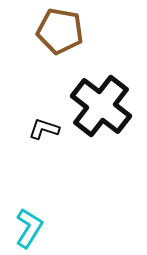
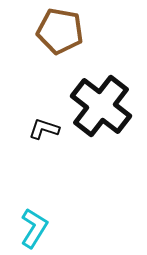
cyan L-shape: moved 5 px right
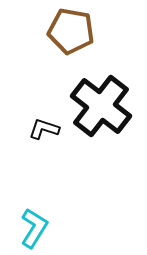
brown pentagon: moved 11 px right
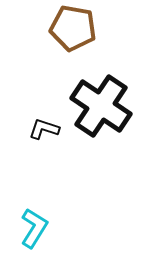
brown pentagon: moved 2 px right, 3 px up
black cross: rotated 4 degrees counterclockwise
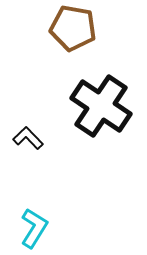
black L-shape: moved 16 px left, 9 px down; rotated 28 degrees clockwise
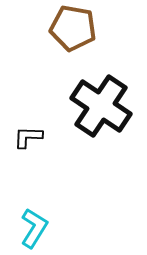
black L-shape: moved 1 px up; rotated 44 degrees counterclockwise
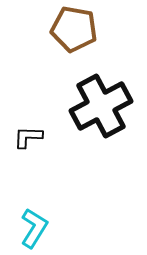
brown pentagon: moved 1 px right, 1 px down
black cross: rotated 28 degrees clockwise
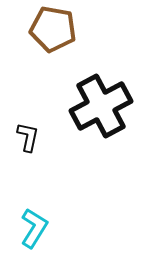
brown pentagon: moved 21 px left
black L-shape: rotated 100 degrees clockwise
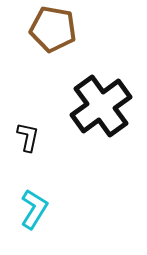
black cross: rotated 8 degrees counterclockwise
cyan L-shape: moved 19 px up
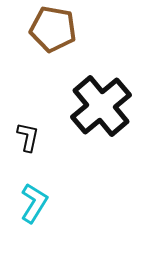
black cross: rotated 4 degrees counterclockwise
cyan L-shape: moved 6 px up
